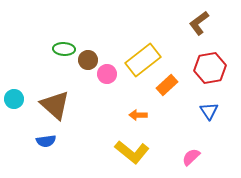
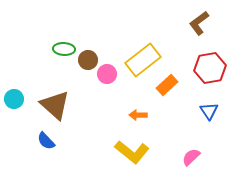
blue semicircle: rotated 54 degrees clockwise
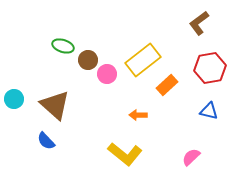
green ellipse: moved 1 px left, 3 px up; rotated 15 degrees clockwise
blue triangle: rotated 42 degrees counterclockwise
yellow L-shape: moved 7 px left, 2 px down
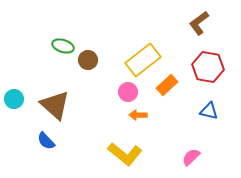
red hexagon: moved 2 px left, 1 px up; rotated 20 degrees clockwise
pink circle: moved 21 px right, 18 px down
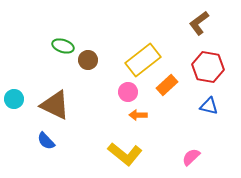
brown triangle: rotated 16 degrees counterclockwise
blue triangle: moved 5 px up
